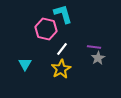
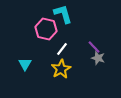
purple line: rotated 40 degrees clockwise
gray star: rotated 24 degrees counterclockwise
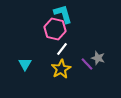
pink hexagon: moved 9 px right
purple line: moved 7 px left, 17 px down
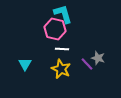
white line: rotated 56 degrees clockwise
yellow star: rotated 18 degrees counterclockwise
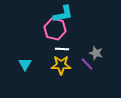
cyan L-shape: rotated 95 degrees clockwise
gray star: moved 2 px left, 5 px up
yellow star: moved 4 px up; rotated 24 degrees counterclockwise
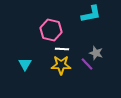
cyan L-shape: moved 28 px right
pink hexagon: moved 4 px left, 1 px down
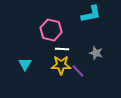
purple line: moved 9 px left, 7 px down
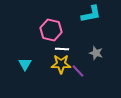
yellow star: moved 1 px up
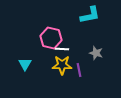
cyan L-shape: moved 1 px left, 1 px down
pink hexagon: moved 8 px down
yellow star: moved 1 px right, 1 px down
purple line: moved 1 px right, 1 px up; rotated 32 degrees clockwise
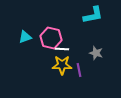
cyan L-shape: moved 3 px right
cyan triangle: moved 27 px up; rotated 40 degrees clockwise
